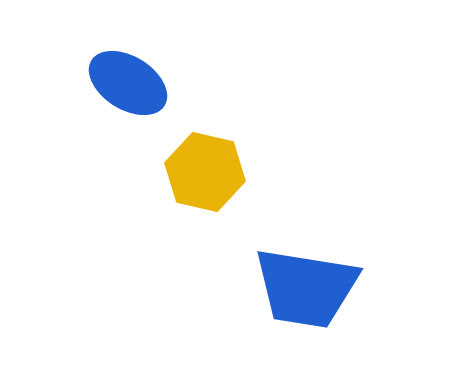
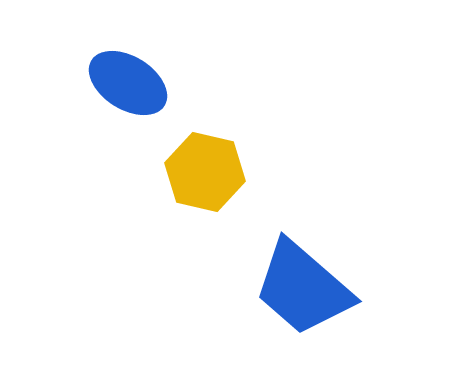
blue trapezoid: moved 3 px left; rotated 32 degrees clockwise
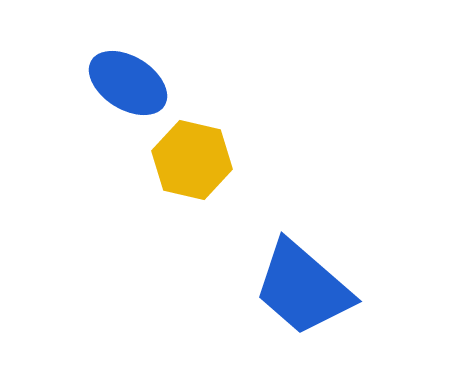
yellow hexagon: moved 13 px left, 12 px up
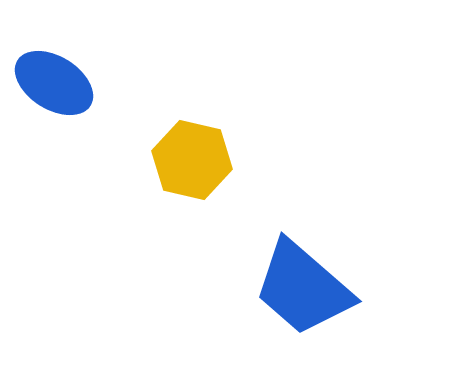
blue ellipse: moved 74 px left
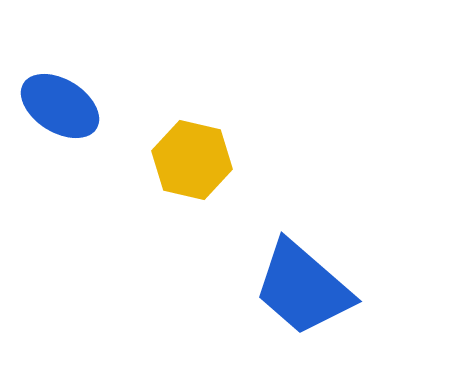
blue ellipse: moved 6 px right, 23 px down
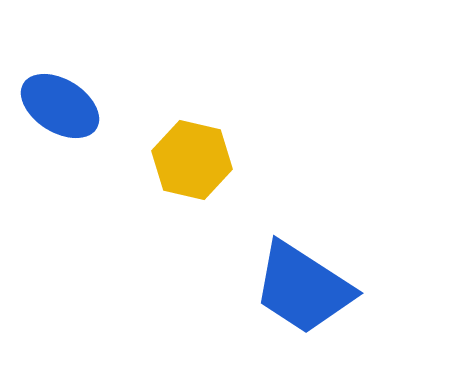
blue trapezoid: rotated 8 degrees counterclockwise
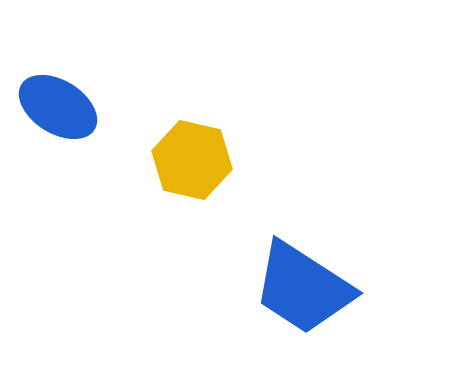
blue ellipse: moved 2 px left, 1 px down
